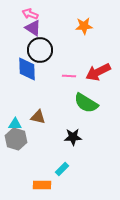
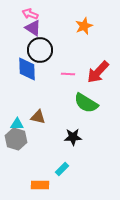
orange star: rotated 18 degrees counterclockwise
red arrow: rotated 20 degrees counterclockwise
pink line: moved 1 px left, 2 px up
cyan triangle: moved 2 px right
orange rectangle: moved 2 px left
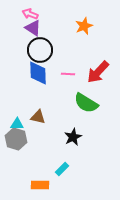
blue diamond: moved 11 px right, 4 px down
black star: rotated 24 degrees counterclockwise
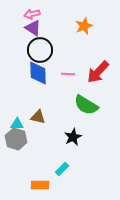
pink arrow: moved 2 px right; rotated 35 degrees counterclockwise
green semicircle: moved 2 px down
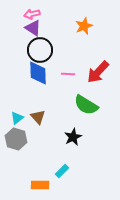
brown triangle: rotated 35 degrees clockwise
cyan triangle: moved 6 px up; rotated 40 degrees counterclockwise
cyan rectangle: moved 2 px down
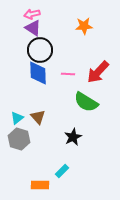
orange star: rotated 18 degrees clockwise
green semicircle: moved 3 px up
gray hexagon: moved 3 px right
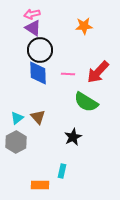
gray hexagon: moved 3 px left, 3 px down; rotated 15 degrees clockwise
cyan rectangle: rotated 32 degrees counterclockwise
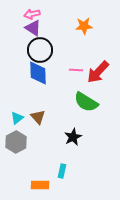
pink line: moved 8 px right, 4 px up
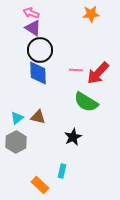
pink arrow: moved 1 px left, 1 px up; rotated 35 degrees clockwise
orange star: moved 7 px right, 12 px up
red arrow: moved 1 px down
brown triangle: rotated 35 degrees counterclockwise
orange rectangle: rotated 42 degrees clockwise
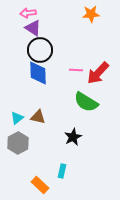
pink arrow: moved 3 px left; rotated 28 degrees counterclockwise
gray hexagon: moved 2 px right, 1 px down
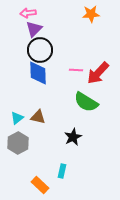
purple triangle: moved 1 px right, 1 px down; rotated 42 degrees clockwise
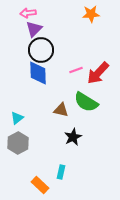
black circle: moved 1 px right
pink line: rotated 24 degrees counterclockwise
brown triangle: moved 23 px right, 7 px up
cyan rectangle: moved 1 px left, 1 px down
